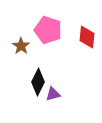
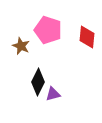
brown star: rotated 12 degrees counterclockwise
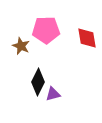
pink pentagon: moved 2 px left; rotated 20 degrees counterclockwise
red diamond: moved 1 px down; rotated 15 degrees counterclockwise
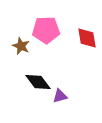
black diamond: rotated 64 degrees counterclockwise
purple triangle: moved 7 px right, 2 px down
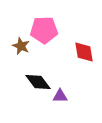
pink pentagon: moved 2 px left
red diamond: moved 3 px left, 14 px down
purple triangle: rotated 14 degrees clockwise
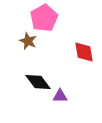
pink pentagon: moved 12 px up; rotated 28 degrees counterclockwise
brown star: moved 7 px right, 5 px up
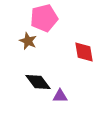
pink pentagon: rotated 16 degrees clockwise
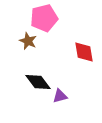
purple triangle: rotated 14 degrees counterclockwise
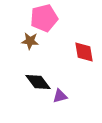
brown star: moved 2 px right; rotated 18 degrees counterclockwise
